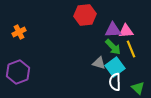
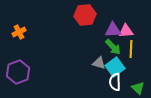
yellow line: rotated 24 degrees clockwise
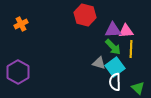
red hexagon: rotated 20 degrees clockwise
orange cross: moved 2 px right, 8 px up
purple hexagon: rotated 10 degrees counterclockwise
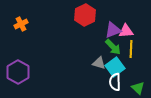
red hexagon: rotated 20 degrees clockwise
purple triangle: rotated 18 degrees counterclockwise
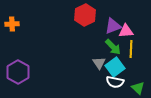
orange cross: moved 9 px left; rotated 24 degrees clockwise
purple triangle: moved 4 px up
gray triangle: rotated 40 degrees clockwise
white semicircle: rotated 78 degrees counterclockwise
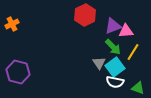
orange cross: rotated 24 degrees counterclockwise
yellow line: moved 2 px right, 3 px down; rotated 30 degrees clockwise
purple hexagon: rotated 15 degrees counterclockwise
green triangle: rotated 24 degrees counterclockwise
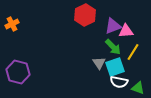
cyan square: rotated 18 degrees clockwise
white semicircle: moved 4 px right
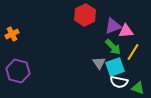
orange cross: moved 10 px down
purple hexagon: moved 1 px up
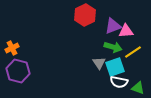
orange cross: moved 14 px down
green arrow: rotated 30 degrees counterclockwise
yellow line: rotated 24 degrees clockwise
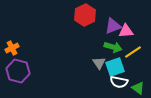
green triangle: rotated 16 degrees clockwise
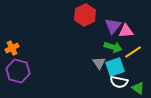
purple triangle: rotated 30 degrees counterclockwise
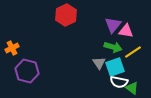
red hexagon: moved 19 px left
purple triangle: moved 1 px up
pink triangle: rotated 14 degrees clockwise
purple hexagon: moved 9 px right
green triangle: moved 6 px left
